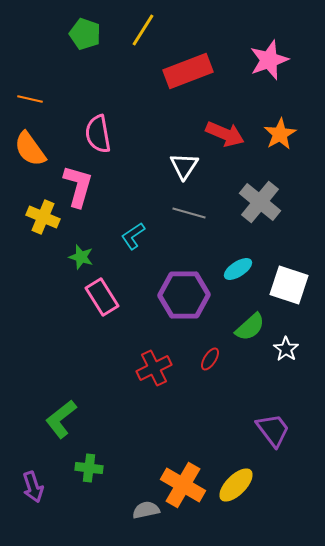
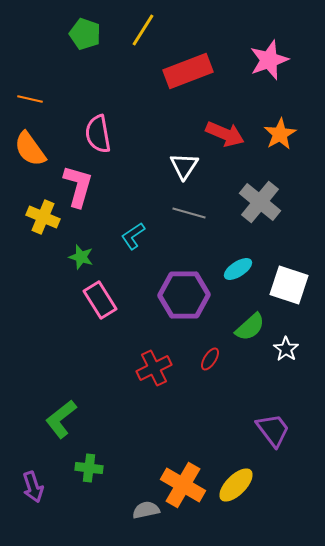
pink rectangle: moved 2 px left, 3 px down
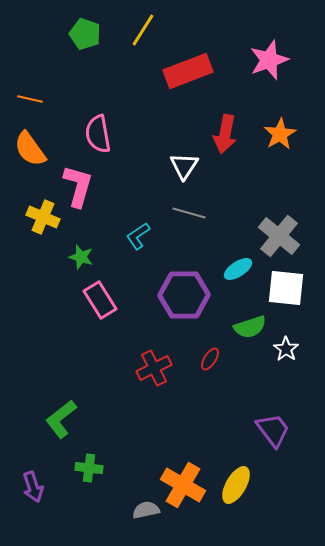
red arrow: rotated 78 degrees clockwise
gray cross: moved 19 px right, 34 px down
cyan L-shape: moved 5 px right
white square: moved 3 px left, 3 px down; rotated 12 degrees counterclockwise
green semicircle: rotated 24 degrees clockwise
yellow ellipse: rotated 15 degrees counterclockwise
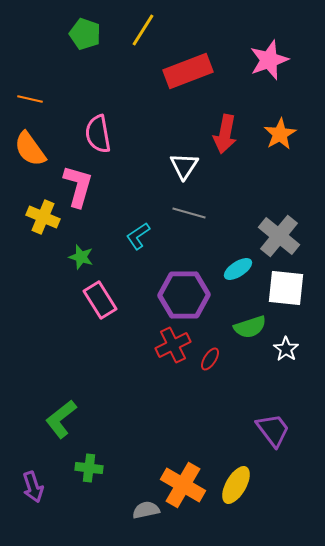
red cross: moved 19 px right, 23 px up
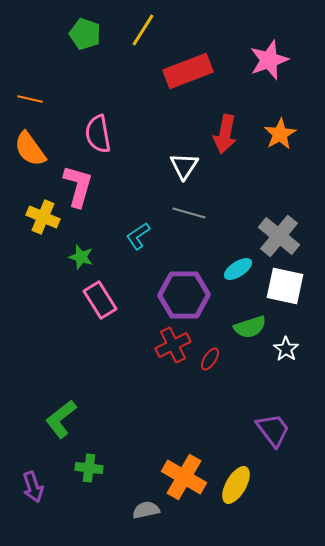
white square: moved 1 px left, 2 px up; rotated 6 degrees clockwise
orange cross: moved 1 px right, 8 px up
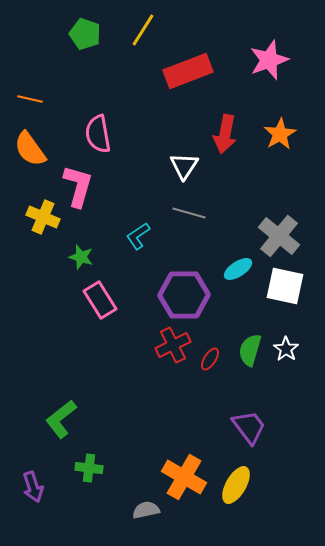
green semicircle: moved 23 px down; rotated 124 degrees clockwise
purple trapezoid: moved 24 px left, 3 px up
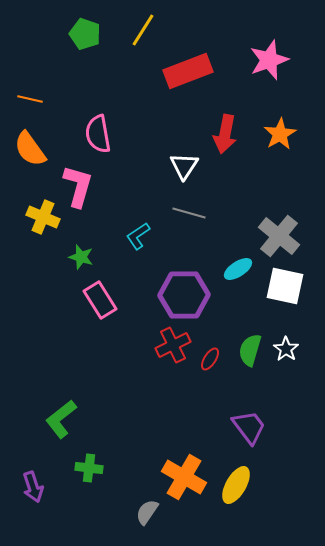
gray semicircle: moved 1 px right, 2 px down; rotated 44 degrees counterclockwise
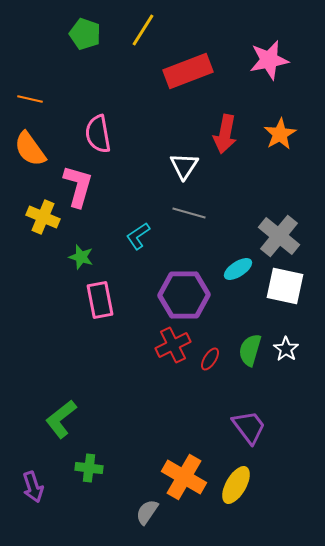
pink star: rotated 9 degrees clockwise
pink rectangle: rotated 21 degrees clockwise
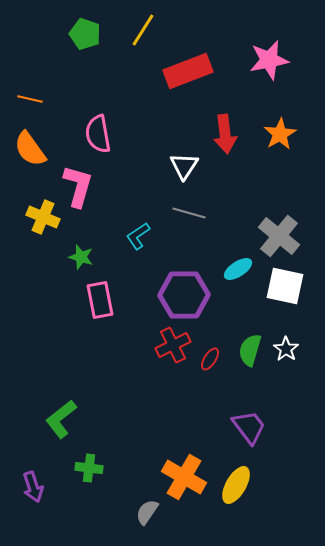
red arrow: rotated 18 degrees counterclockwise
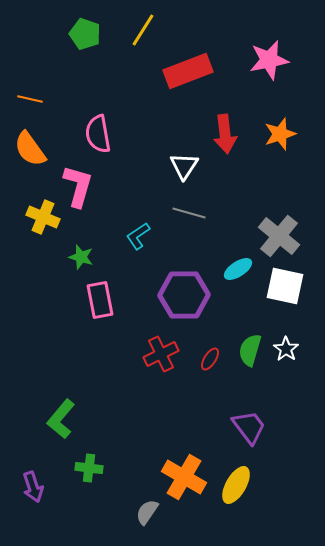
orange star: rotated 12 degrees clockwise
red cross: moved 12 px left, 9 px down
green L-shape: rotated 12 degrees counterclockwise
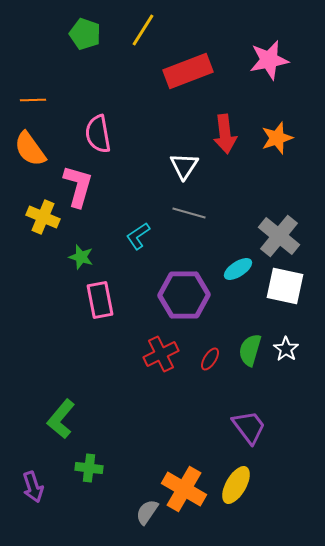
orange line: moved 3 px right, 1 px down; rotated 15 degrees counterclockwise
orange star: moved 3 px left, 4 px down
orange cross: moved 12 px down
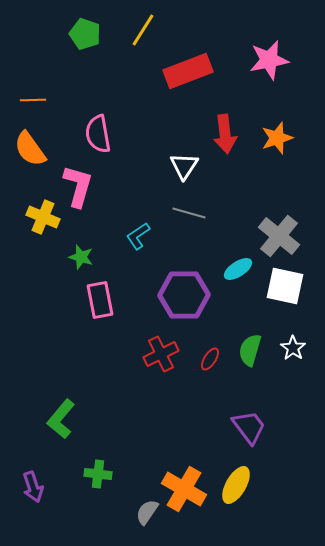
white star: moved 7 px right, 1 px up
green cross: moved 9 px right, 6 px down
